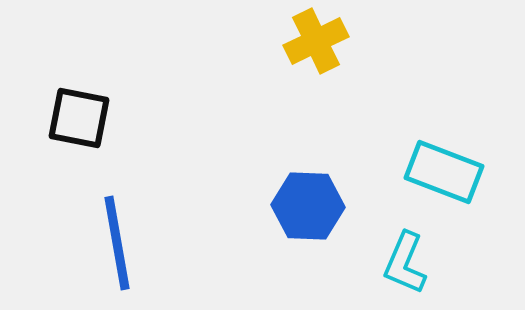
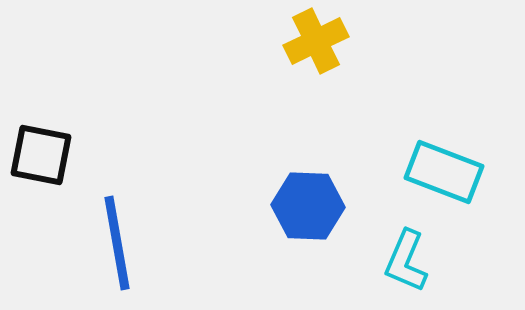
black square: moved 38 px left, 37 px down
cyan L-shape: moved 1 px right, 2 px up
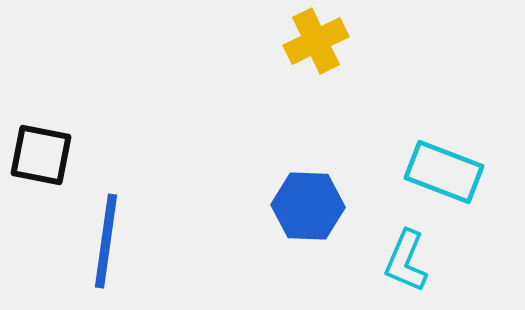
blue line: moved 11 px left, 2 px up; rotated 18 degrees clockwise
